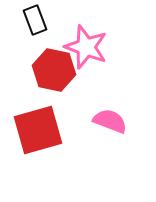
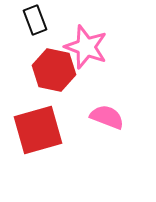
pink semicircle: moved 3 px left, 4 px up
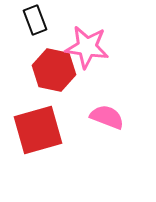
pink star: moved 1 px right; rotated 12 degrees counterclockwise
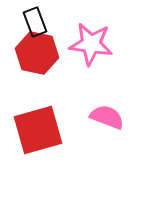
black rectangle: moved 2 px down
pink star: moved 4 px right, 3 px up
red hexagon: moved 17 px left, 17 px up
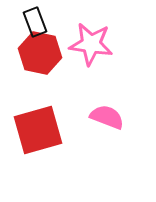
red hexagon: moved 3 px right
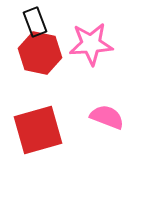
pink star: rotated 12 degrees counterclockwise
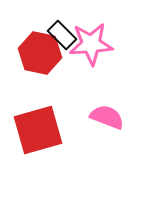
black rectangle: moved 27 px right, 13 px down; rotated 24 degrees counterclockwise
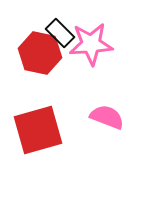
black rectangle: moved 2 px left, 2 px up
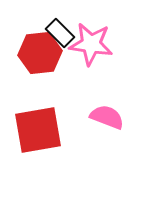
pink star: rotated 12 degrees clockwise
red hexagon: rotated 18 degrees counterclockwise
red square: rotated 6 degrees clockwise
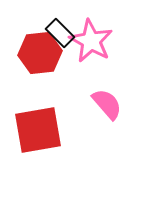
pink star: moved 3 px up; rotated 21 degrees clockwise
pink semicircle: moved 13 px up; rotated 28 degrees clockwise
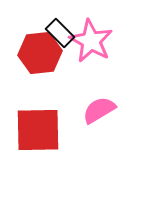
pink semicircle: moved 8 px left, 6 px down; rotated 80 degrees counterclockwise
red square: rotated 9 degrees clockwise
